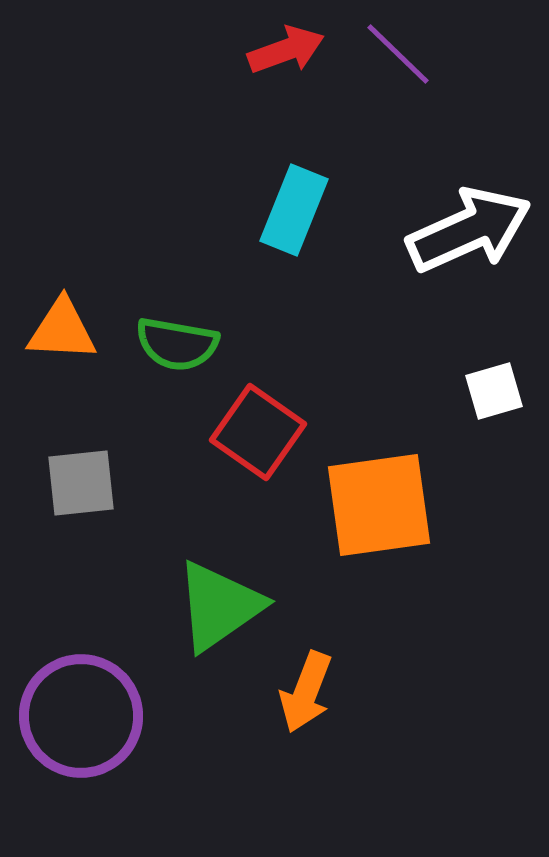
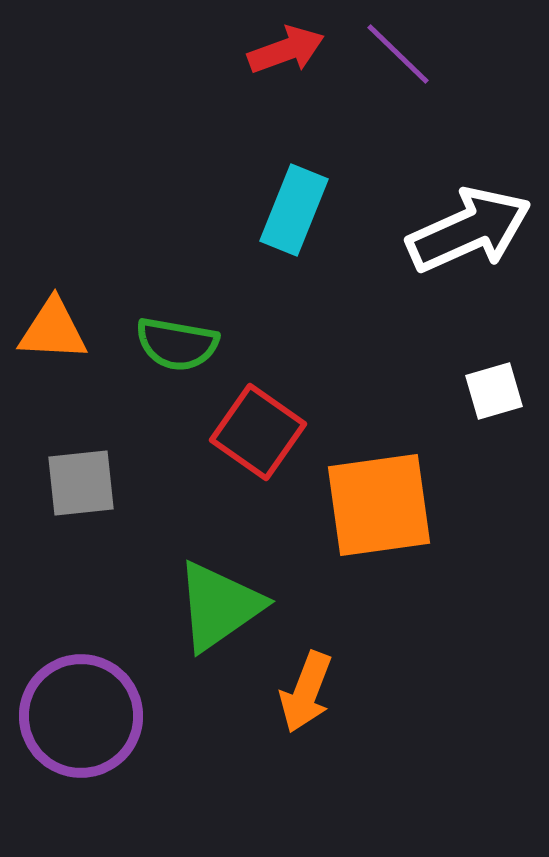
orange triangle: moved 9 px left
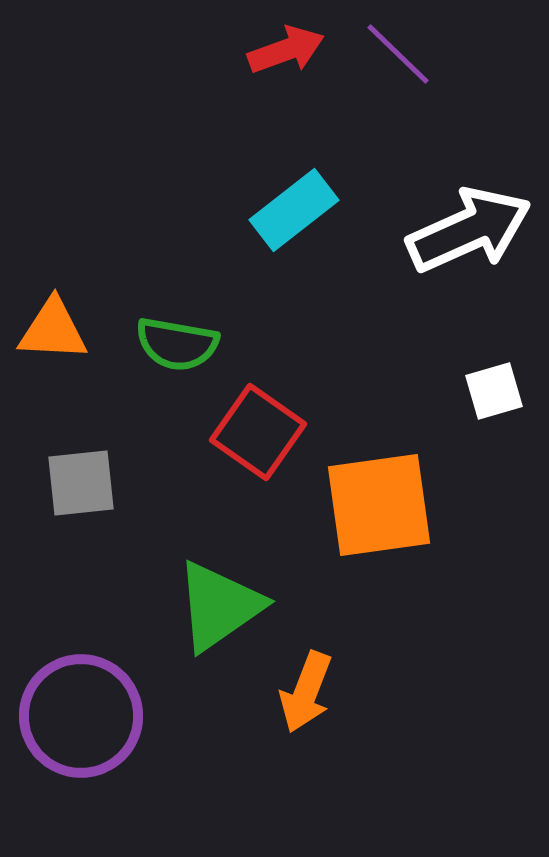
cyan rectangle: rotated 30 degrees clockwise
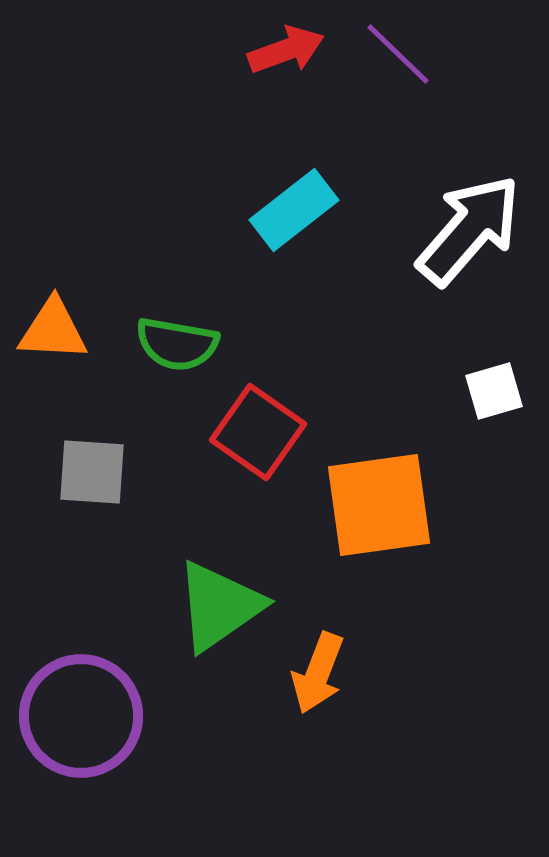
white arrow: rotated 25 degrees counterclockwise
gray square: moved 11 px right, 11 px up; rotated 10 degrees clockwise
orange arrow: moved 12 px right, 19 px up
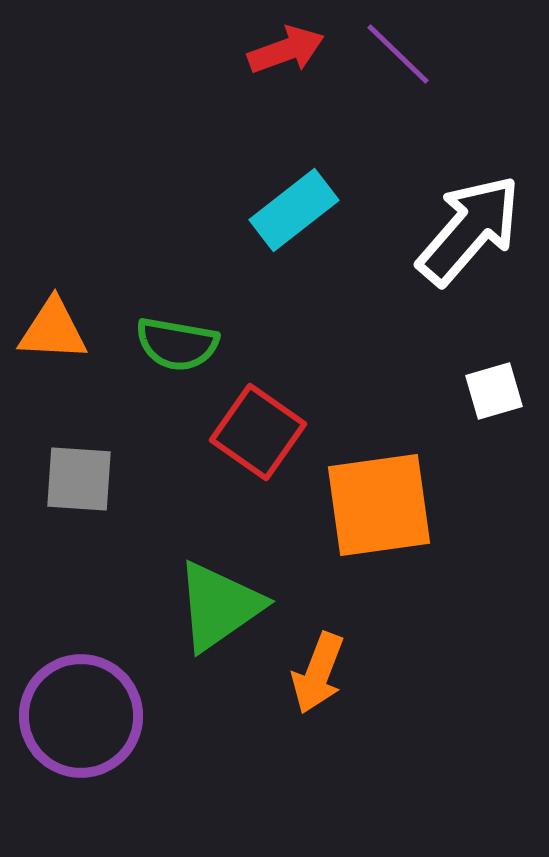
gray square: moved 13 px left, 7 px down
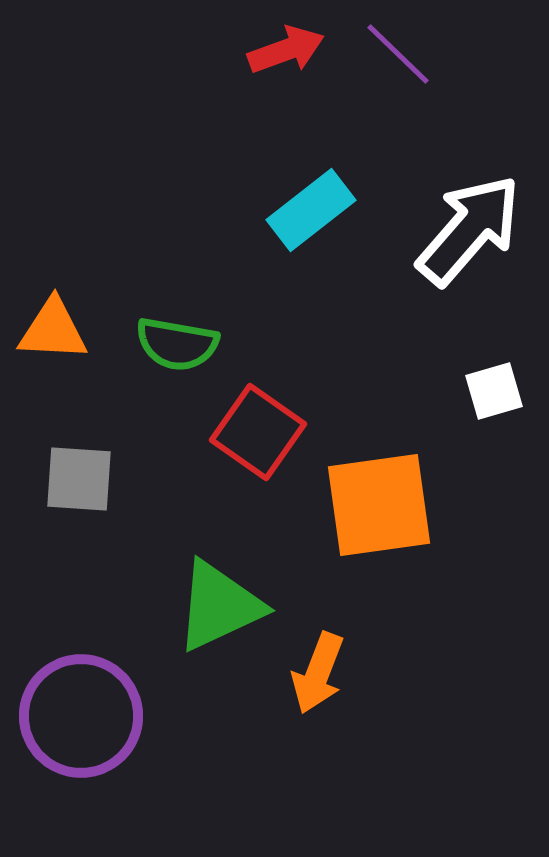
cyan rectangle: moved 17 px right
green triangle: rotated 10 degrees clockwise
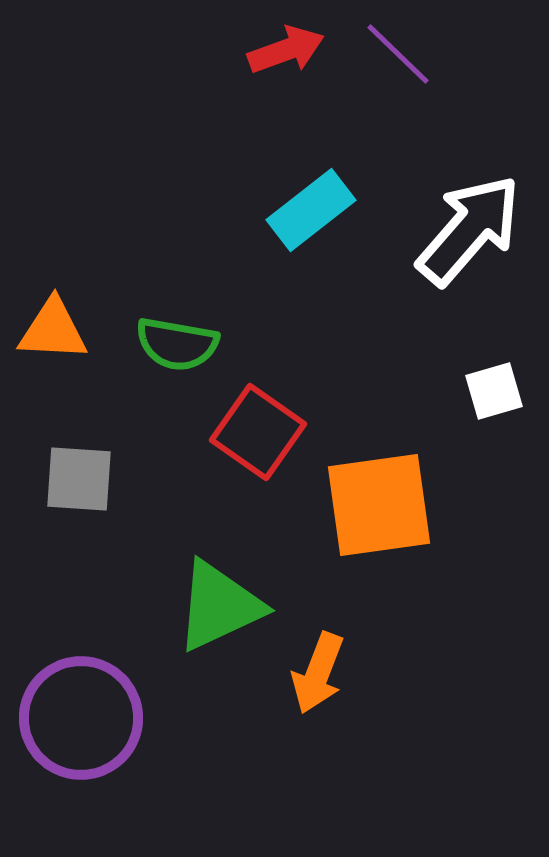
purple circle: moved 2 px down
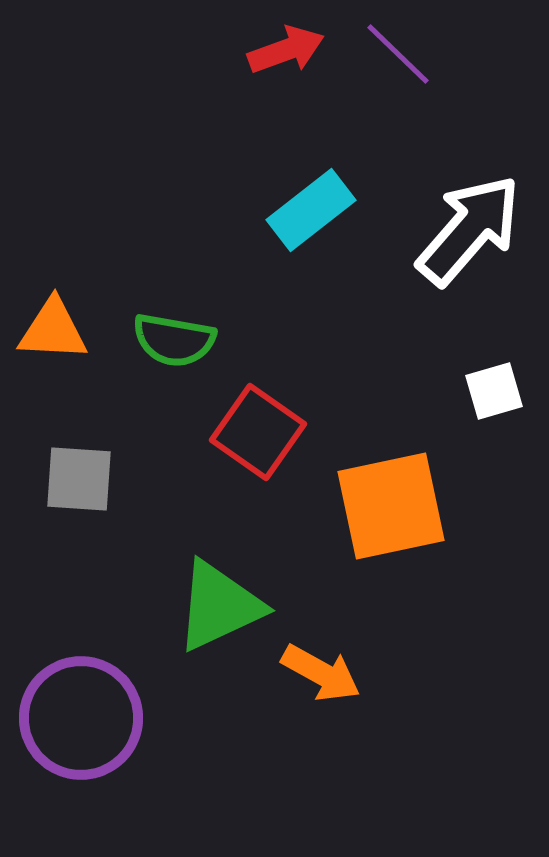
green semicircle: moved 3 px left, 4 px up
orange square: moved 12 px right, 1 px down; rotated 4 degrees counterclockwise
orange arrow: moved 3 px right; rotated 82 degrees counterclockwise
